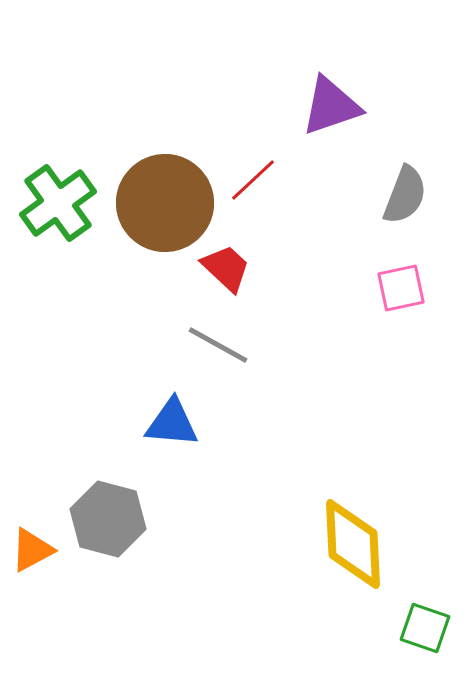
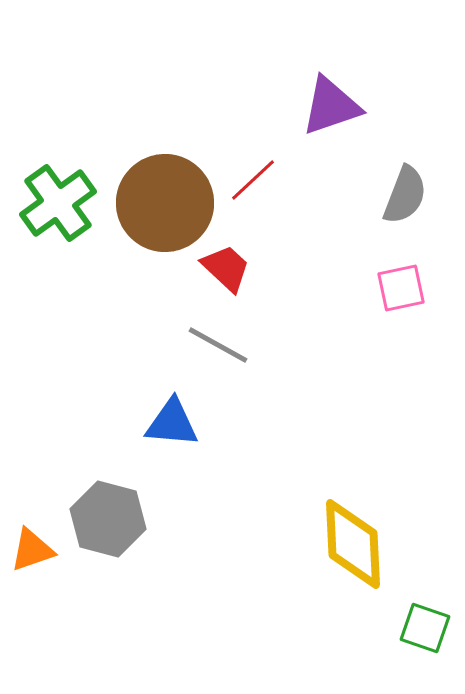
orange triangle: rotated 9 degrees clockwise
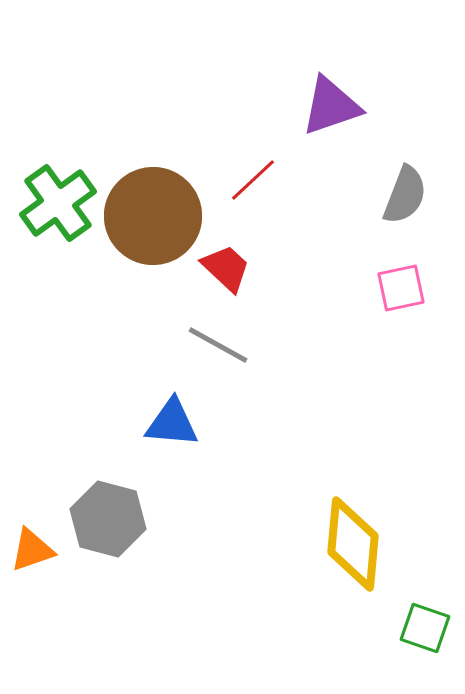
brown circle: moved 12 px left, 13 px down
yellow diamond: rotated 8 degrees clockwise
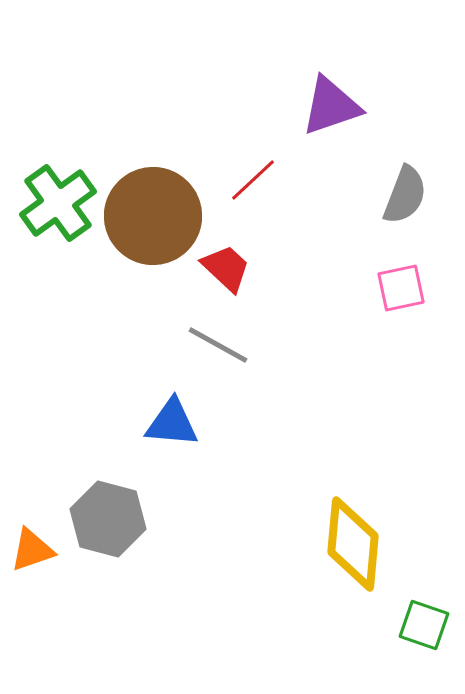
green square: moved 1 px left, 3 px up
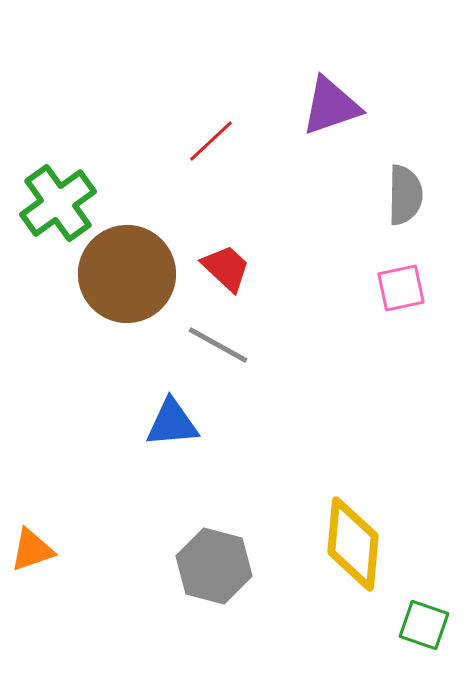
red line: moved 42 px left, 39 px up
gray semicircle: rotated 20 degrees counterclockwise
brown circle: moved 26 px left, 58 px down
blue triangle: rotated 10 degrees counterclockwise
gray hexagon: moved 106 px right, 47 px down
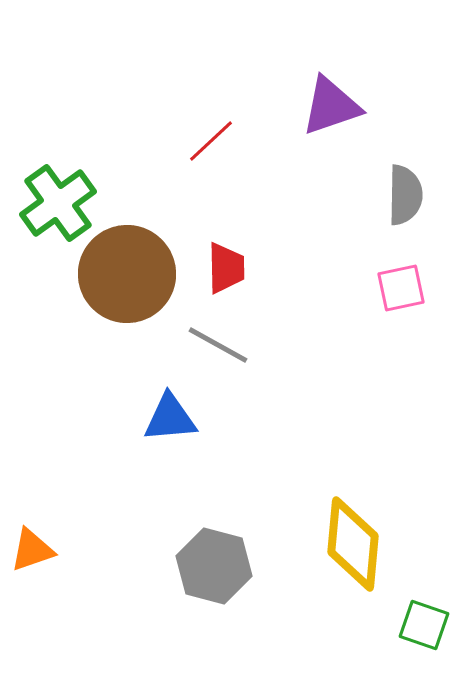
red trapezoid: rotated 46 degrees clockwise
blue triangle: moved 2 px left, 5 px up
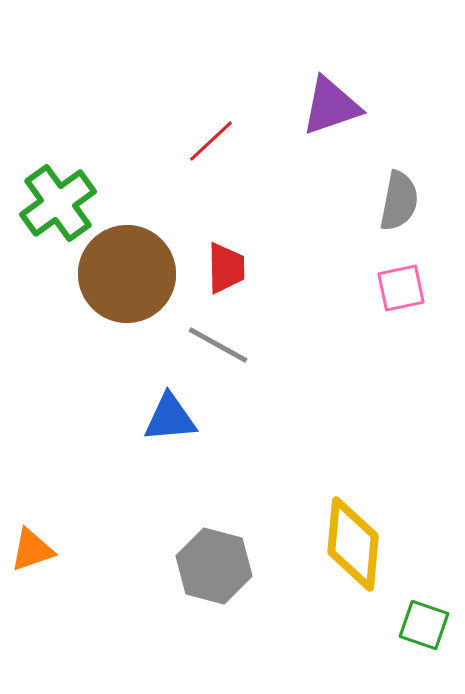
gray semicircle: moved 6 px left, 6 px down; rotated 10 degrees clockwise
